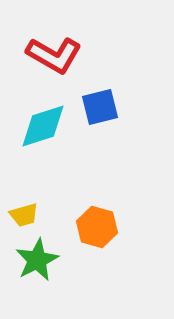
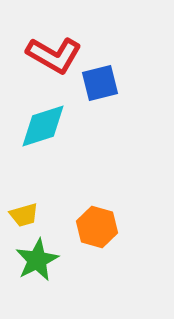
blue square: moved 24 px up
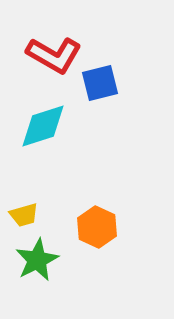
orange hexagon: rotated 9 degrees clockwise
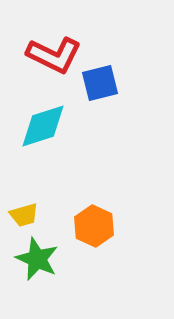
red L-shape: rotated 4 degrees counterclockwise
orange hexagon: moved 3 px left, 1 px up
green star: moved 1 px up; rotated 21 degrees counterclockwise
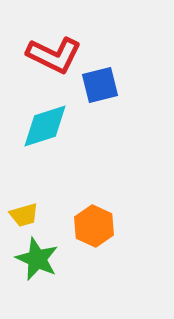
blue square: moved 2 px down
cyan diamond: moved 2 px right
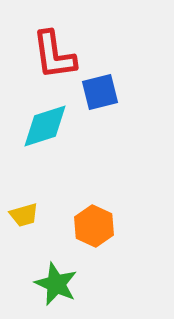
red L-shape: rotated 56 degrees clockwise
blue square: moved 7 px down
green star: moved 19 px right, 25 px down
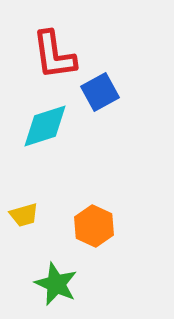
blue square: rotated 15 degrees counterclockwise
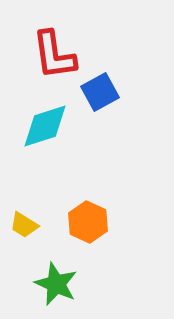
yellow trapezoid: moved 10 px down; rotated 48 degrees clockwise
orange hexagon: moved 6 px left, 4 px up
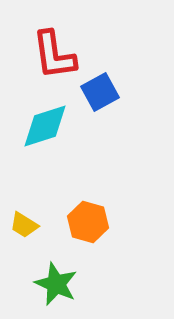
orange hexagon: rotated 9 degrees counterclockwise
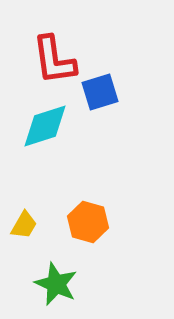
red L-shape: moved 5 px down
blue square: rotated 12 degrees clockwise
yellow trapezoid: rotated 92 degrees counterclockwise
